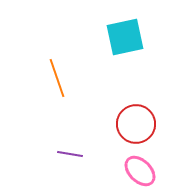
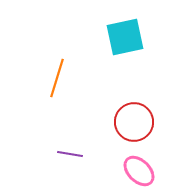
orange line: rotated 36 degrees clockwise
red circle: moved 2 px left, 2 px up
pink ellipse: moved 1 px left
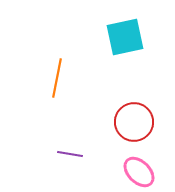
orange line: rotated 6 degrees counterclockwise
pink ellipse: moved 1 px down
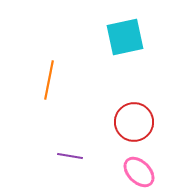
orange line: moved 8 px left, 2 px down
purple line: moved 2 px down
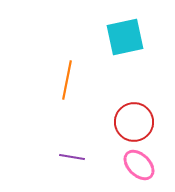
orange line: moved 18 px right
purple line: moved 2 px right, 1 px down
pink ellipse: moved 7 px up
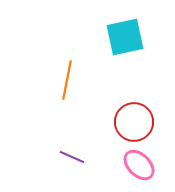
purple line: rotated 15 degrees clockwise
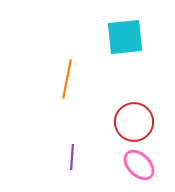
cyan square: rotated 6 degrees clockwise
orange line: moved 1 px up
purple line: rotated 70 degrees clockwise
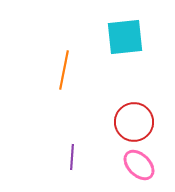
orange line: moved 3 px left, 9 px up
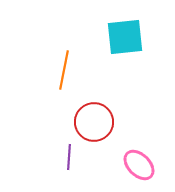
red circle: moved 40 px left
purple line: moved 3 px left
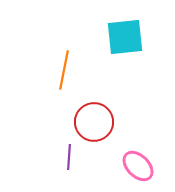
pink ellipse: moved 1 px left, 1 px down
